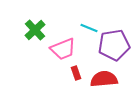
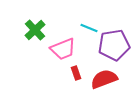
red semicircle: rotated 16 degrees counterclockwise
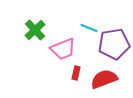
purple pentagon: moved 1 px up
red rectangle: rotated 32 degrees clockwise
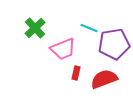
green cross: moved 2 px up
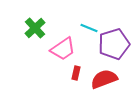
purple pentagon: rotated 8 degrees counterclockwise
pink trapezoid: rotated 12 degrees counterclockwise
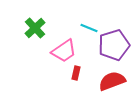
purple pentagon: moved 1 px down
pink trapezoid: moved 1 px right, 2 px down
red semicircle: moved 8 px right, 2 px down
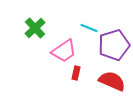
red semicircle: rotated 44 degrees clockwise
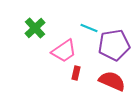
purple pentagon: rotated 8 degrees clockwise
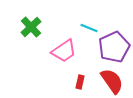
green cross: moved 4 px left, 1 px up
purple pentagon: moved 2 px down; rotated 16 degrees counterclockwise
red rectangle: moved 4 px right, 9 px down
red semicircle: rotated 32 degrees clockwise
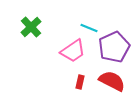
pink trapezoid: moved 9 px right
red semicircle: rotated 28 degrees counterclockwise
